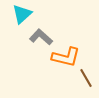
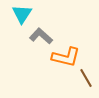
cyan triangle: rotated 15 degrees counterclockwise
gray L-shape: moved 1 px up
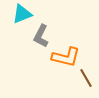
cyan triangle: rotated 35 degrees clockwise
gray L-shape: rotated 105 degrees counterclockwise
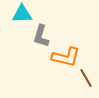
cyan triangle: rotated 20 degrees clockwise
gray L-shape: rotated 10 degrees counterclockwise
